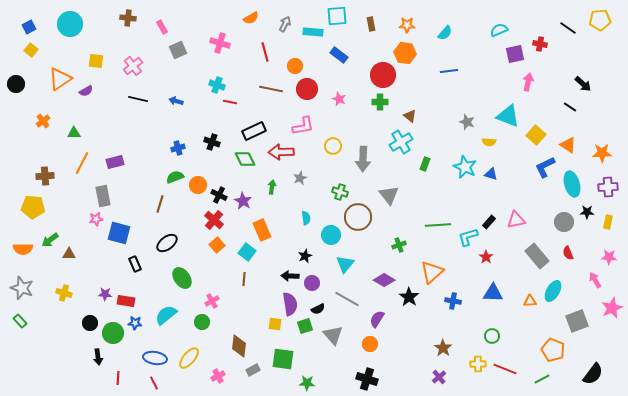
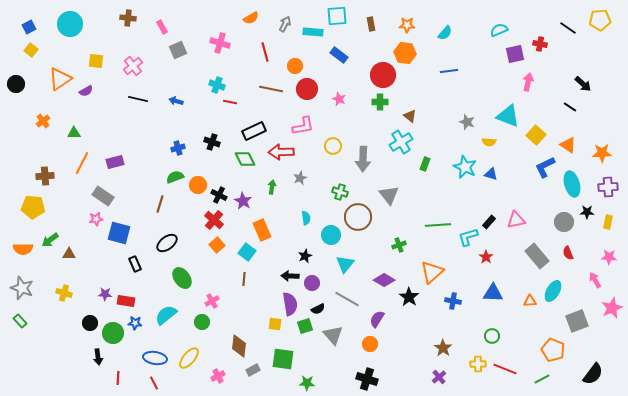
gray rectangle at (103, 196): rotated 45 degrees counterclockwise
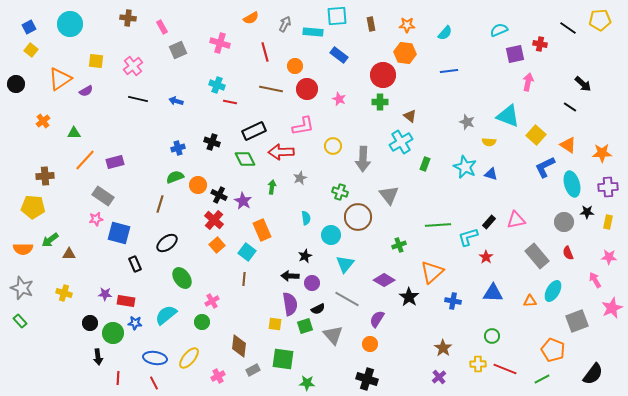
orange line at (82, 163): moved 3 px right, 3 px up; rotated 15 degrees clockwise
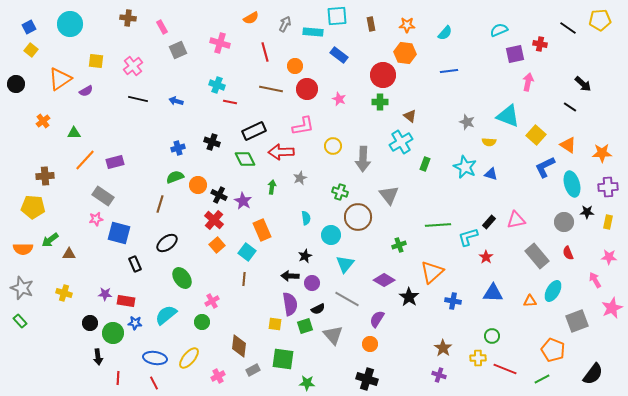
yellow cross at (478, 364): moved 6 px up
purple cross at (439, 377): moved 2 px up; rotated 32 degrees counterclockwise
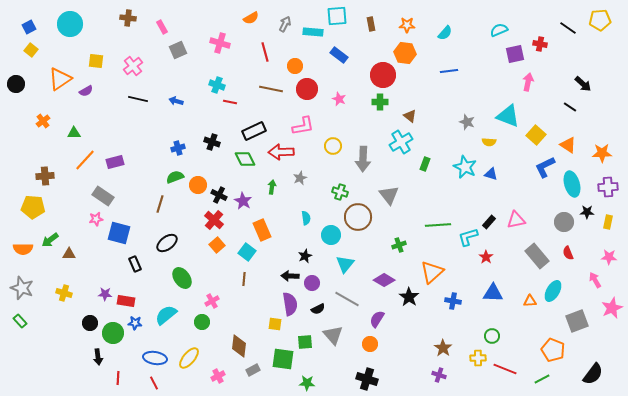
green square at (305, 326): moved 16 px down; rotated 14 degrees clockwise
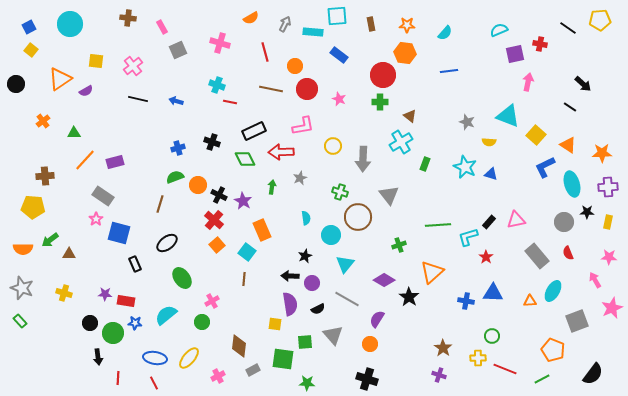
pink star at (96, 219): rotated 24 degrees counterclockwise
blue cross at (453, 301): moved 13 px right
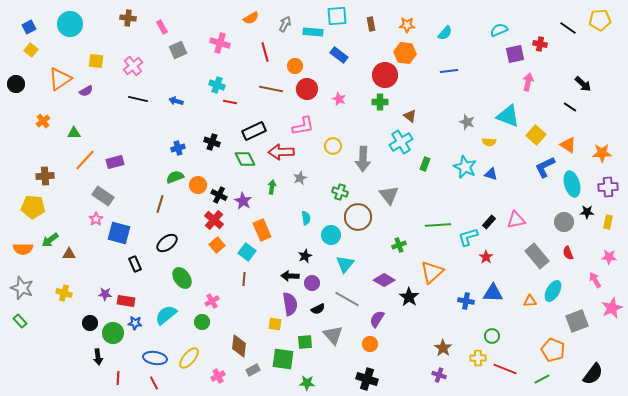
red circle at (383, 75): moved 2 px right
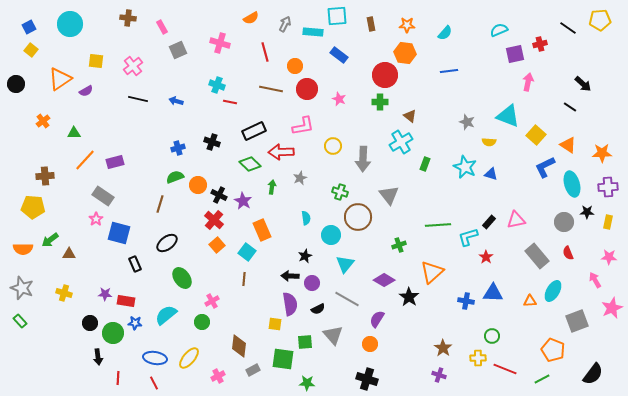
red cross at (540, 44): rotated 24 degrees counterclockwise
green diamond at (245, 159): moved 5 px right, 5 px down; rotated 20 degrees counterclockwise
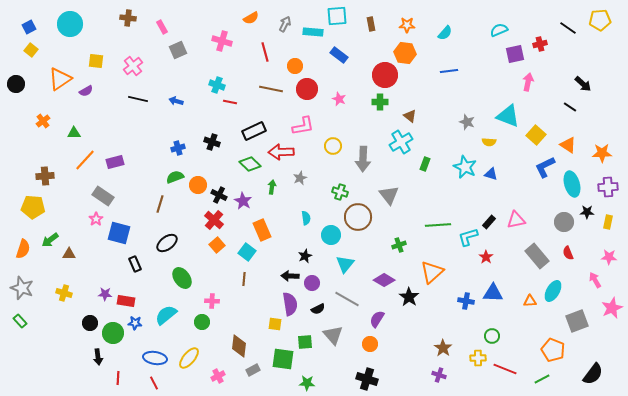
pink cross at (220, 43): moved 2 px right, 2 px up
orange semicircle at (23, 249): rotated 72 degrees counterclockwise
pink cross at (212, 301): rotated 32 degrees clockwise
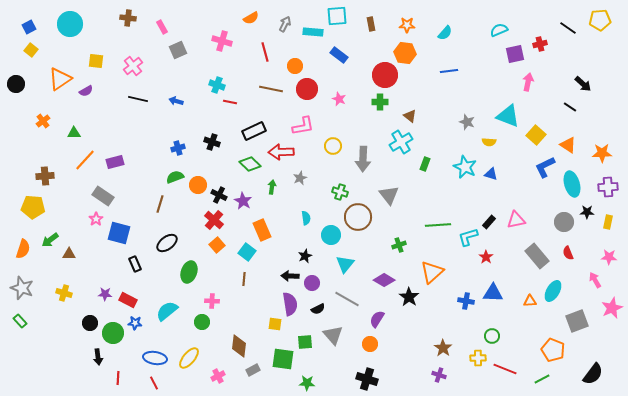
green ellipse at (182, 278): moved 7 px right, 6 px up; rotated 55 degrees clockwise
red rectangle at (126, 301): moved 2 px right, 1 px up; rotated 18 degrees clockwise
cyan semicircle at (166, 315): moved 1 px right, 4 px up
